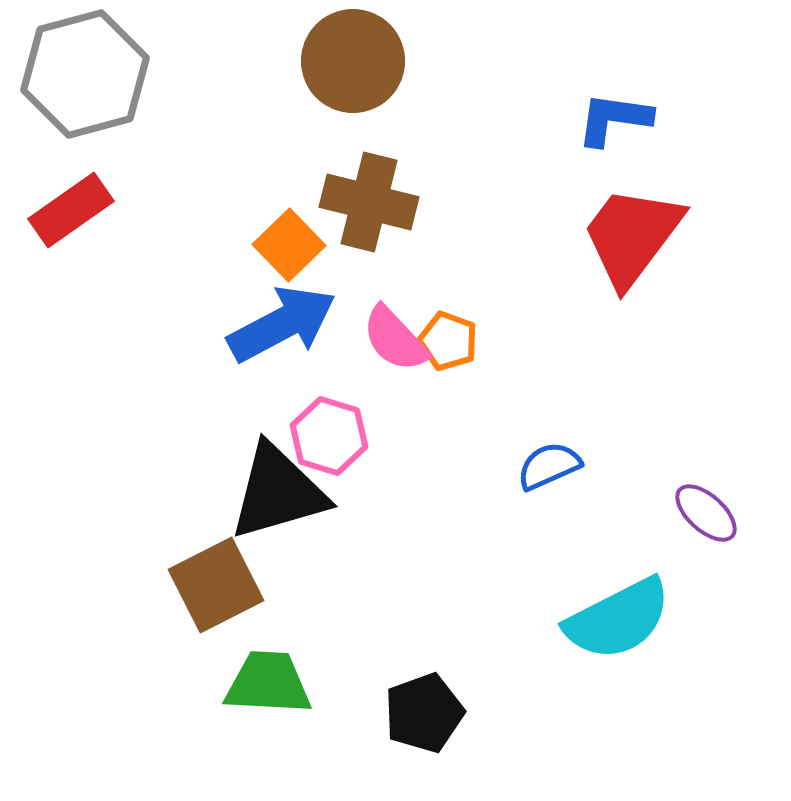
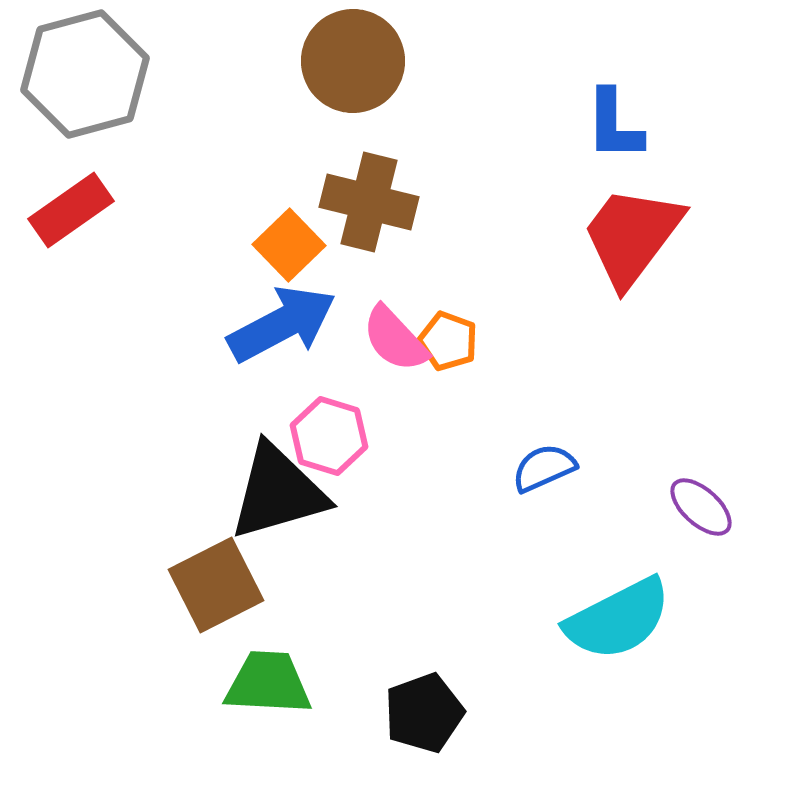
blue L-shape: moved 6 px down; rotated 98 degrees counterclockwise
blue semicircle: moved 5 px left, 2 px down
purple ellipse: moved 5 px left, 6 px up
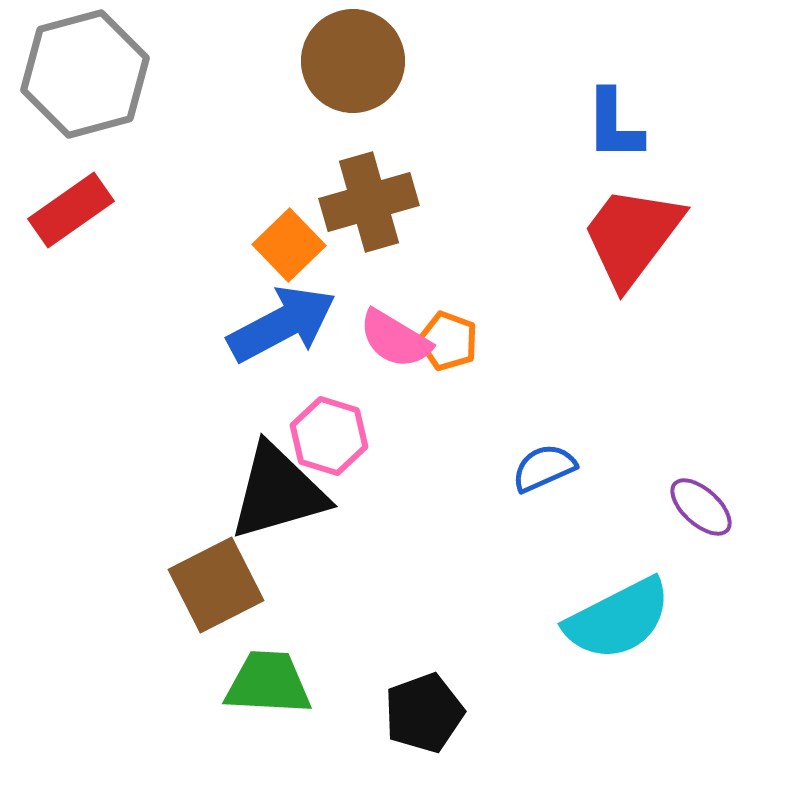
brown cross: rotated 30 degrees counterclockwise
pink semicircle: rotated 16 degrees counterclockwise
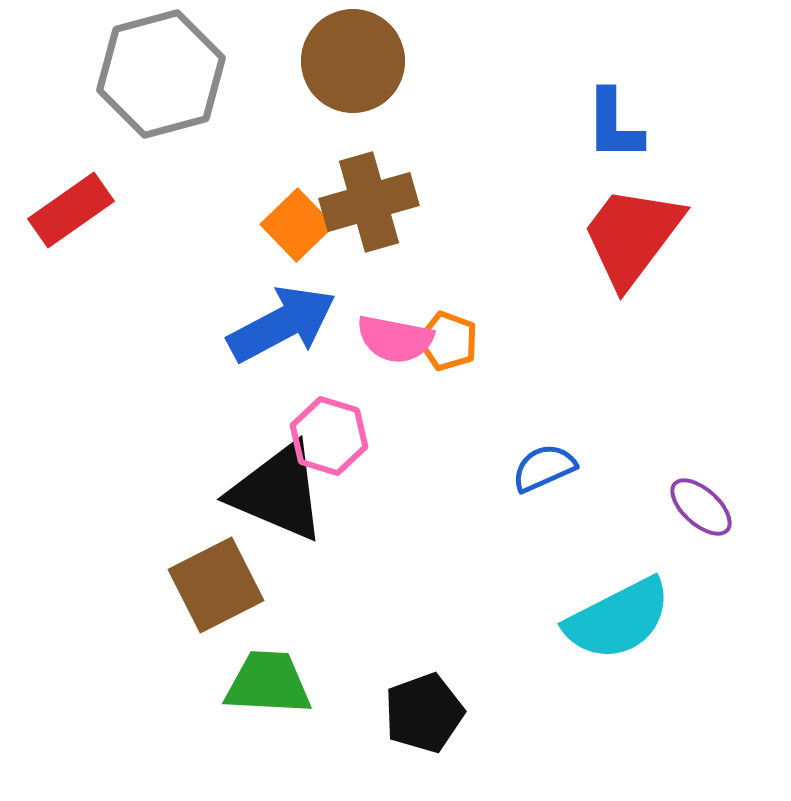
gray hexagon: moved 76 px right
orange square: moved 8 px right, 20 px up
pink semicircle: rotated 20 degrees counterclockwise
black triangle: rotated 39 degrees clockwise
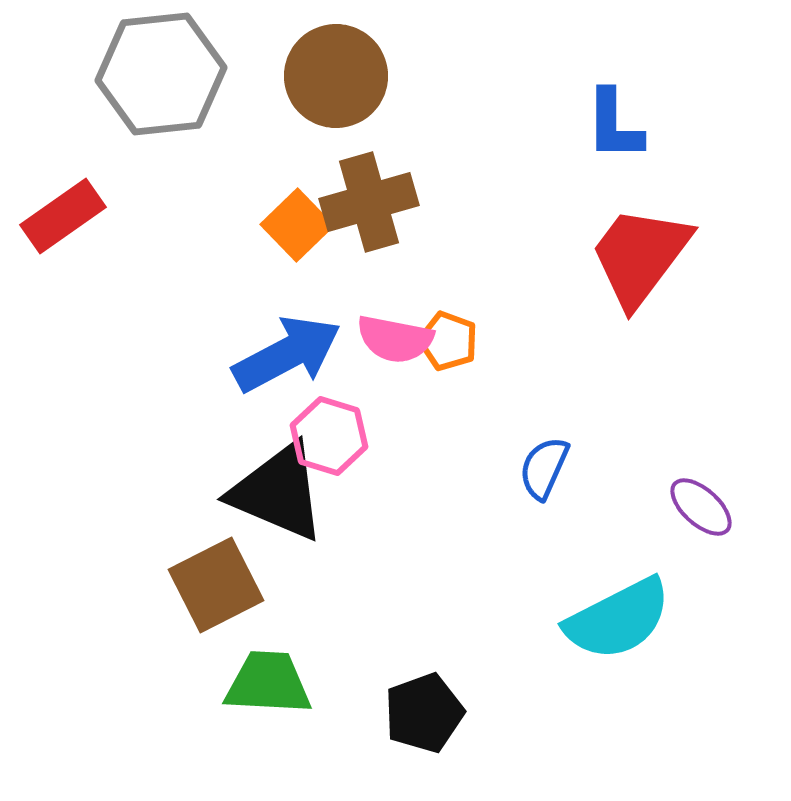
brown circle: moved 17 px left, 15 px down
gray hexagon: rotated 9 degrees clockwise
red rectangle: moved 8 px left, 6 px down
red trapezoid: moved 8 px right, 20 px down
blue arrow: moved 5 px right, 30 px down
blue semicircle: rotated 42 degrees counterclockwise
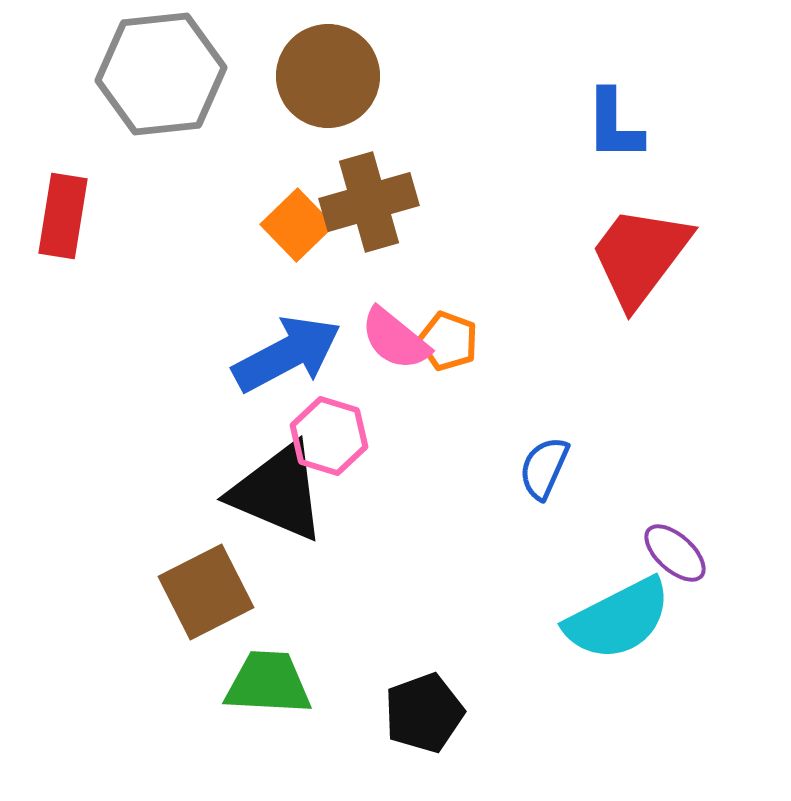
brown circle: moved 8 px left
red rectangle: rotated 46 degrees counterclockwise
pink semicircle: rotated 28 degrees clockwise
purple ellipse: moved 26 px left, 46 px down
brown square: moved 10 px left, 7 px down
